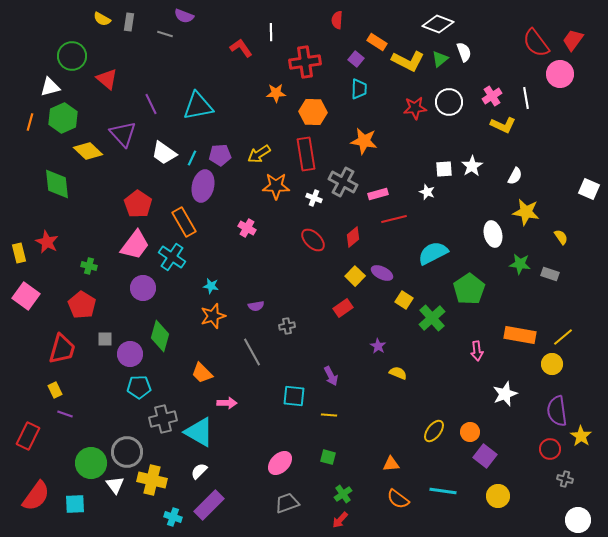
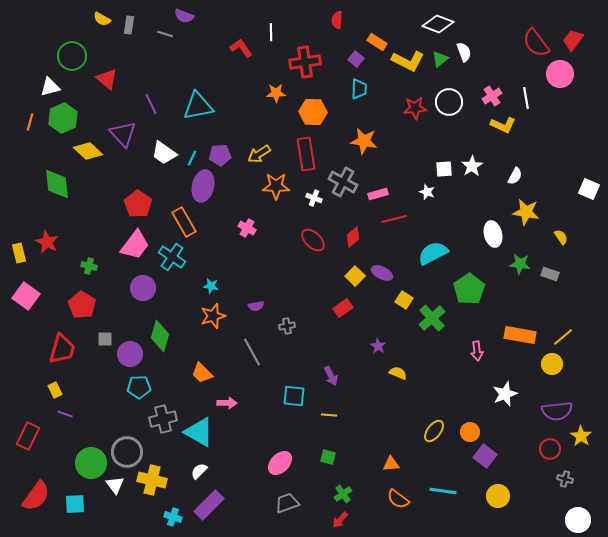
gray rectangle at (129, 22): moved 3 px down
purple semicircle at (557, 411): rotated 88 degrees counterclockwise
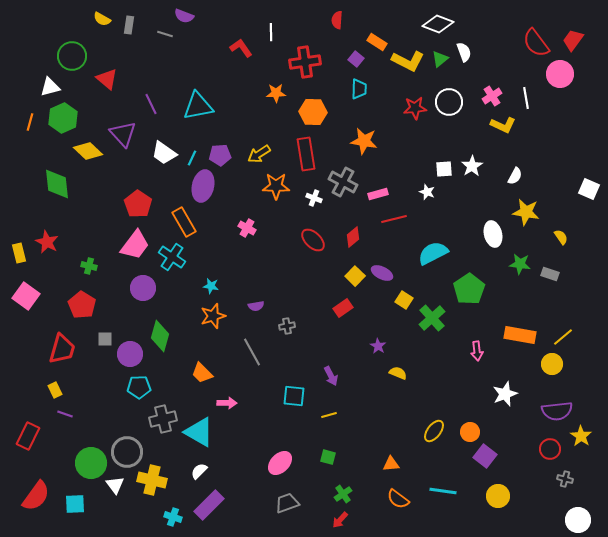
yellow line at (329, 415): rotated 21 degrees counterclockwise
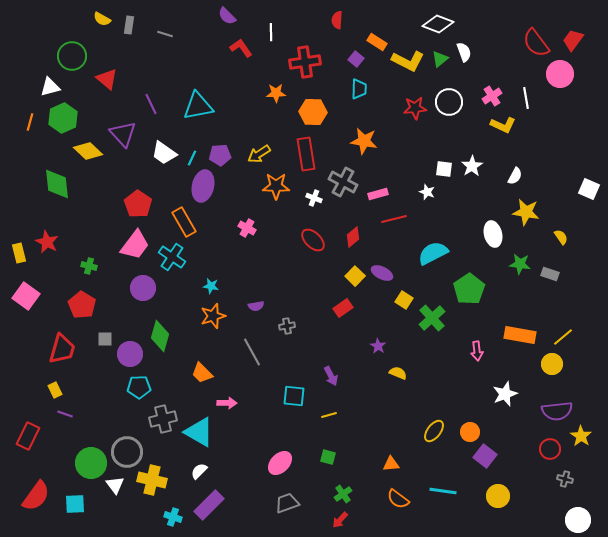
purple semicircle at (184, 16): moved 43 px right; rotated 24 degrees clockwise
white square at (444, 169): rotated 12 degrees clockwise
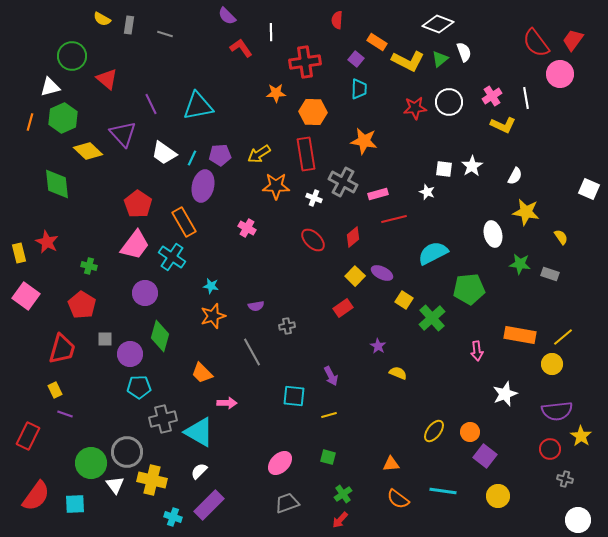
purple circle at (143, 288): moved 2 px right, 5 px down
green pentagon at (469, 289): rotated 28 degrees clockwise
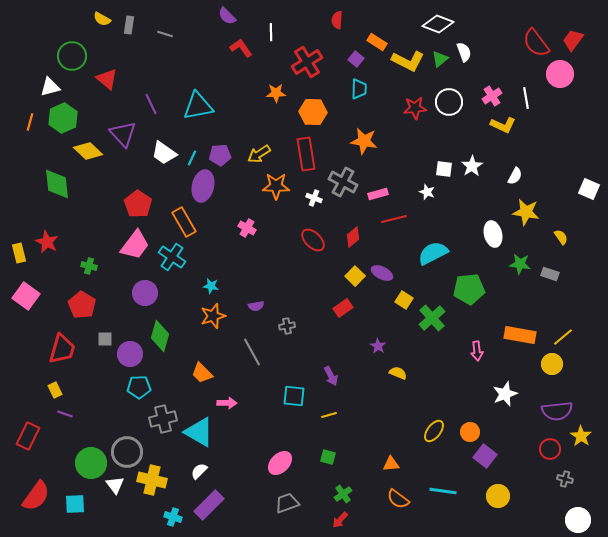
red cross at (305, 62): moved 2 px right; rotated 24 degrees counterclockwise
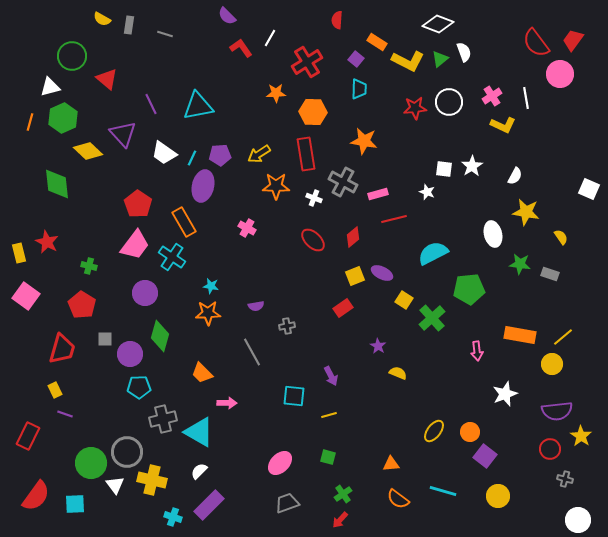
white line at (271, 32): moved 1 px left, 6 px down; rotated 30 degrees clockwise
yellow square at (355, 276): rotated 24 degrees clockwise
orange star at (213, 316): moved 5 px left, 3 px up; rotated 15 degrees clockwise
cyan line at (443, 491): rotated 8 degrees clockwise
